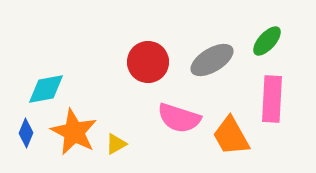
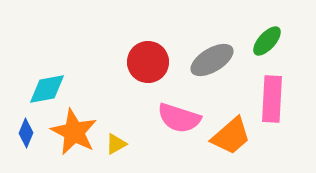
cyan diamond: moved 1 px right
orange trapezoid: rotated 102 degrees counterclockwise
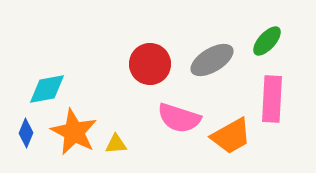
red circle: moved 2 px right, 2 px down
orange trapezoid: rotated 12 degrees clockwise
yellow triangle: rotated 25 degrees clockwise
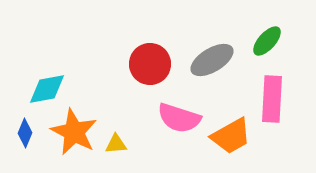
blue diamond: moved 1 px left
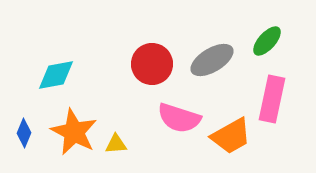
red circle: moved 2 px right
cyan diamond: moved 9 px right, 14 px up
pink rectangle: rotated 9 degrees clockwise
blue diamond: moved 1 px left
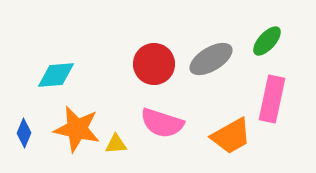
gray ellipse: moved 1 px left, 1 px up
red circle: moved 2 px right
cyan diamond: rotated 6 degrees clockwise
pink semicircle: moved 17 px left, 5 px down
orange star: moved 3 px right, 3 px up; rotated 15 degrees counterclockwise
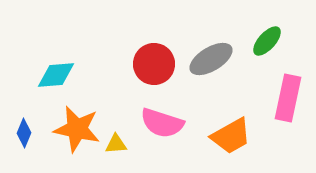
pink rectangle: moved 16 px right, 1 px up
